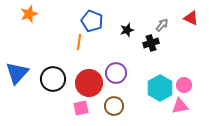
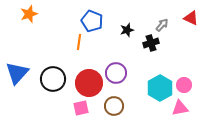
pink triangle: moved 2 px down
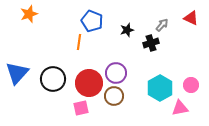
pink circle: moved 7 px right
brown circle: moved 10 px up
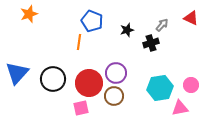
cyan hexagon: rotated 20 degrees clockwise
